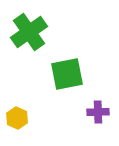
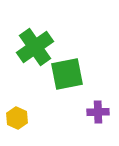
green cross: moved 6 px right, 15 px down
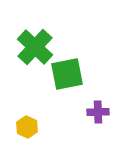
green cross: rotated 12 degrees counterclockwise
yellow hexagon: moved 10 px right, 9 px down
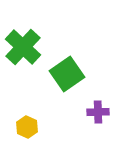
green cross: moved 12 px left
green square: rotated 24 degrees counterclockwise
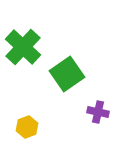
purple cross: rotated 15 degrees clockwise
yellow hexagon: rotated 15 degrees clockwise
